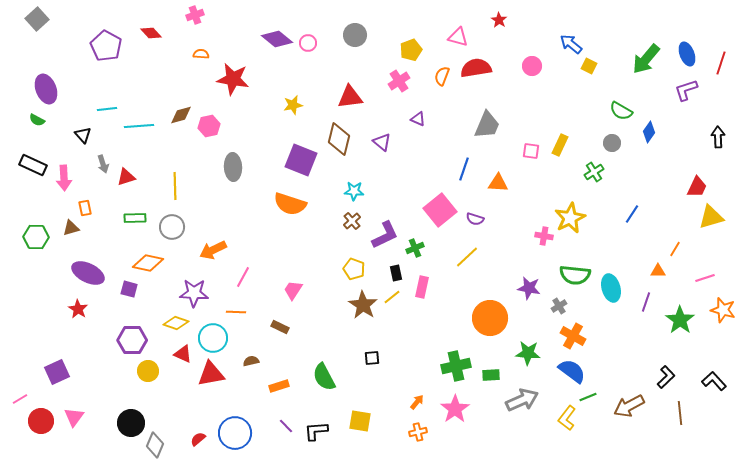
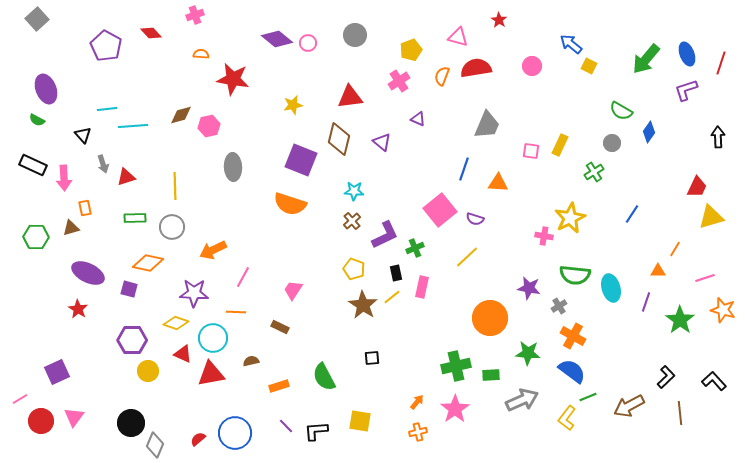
cyan line at (139, 126): moved 6 px left
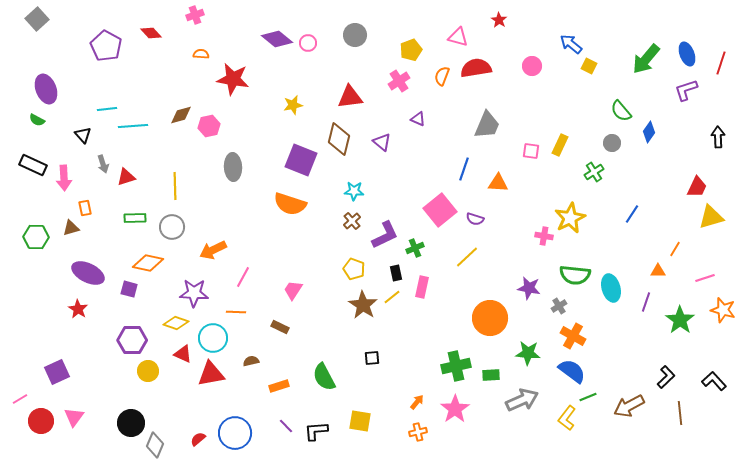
green semicircle at (621, 111): rotated 20 degrees clockwise
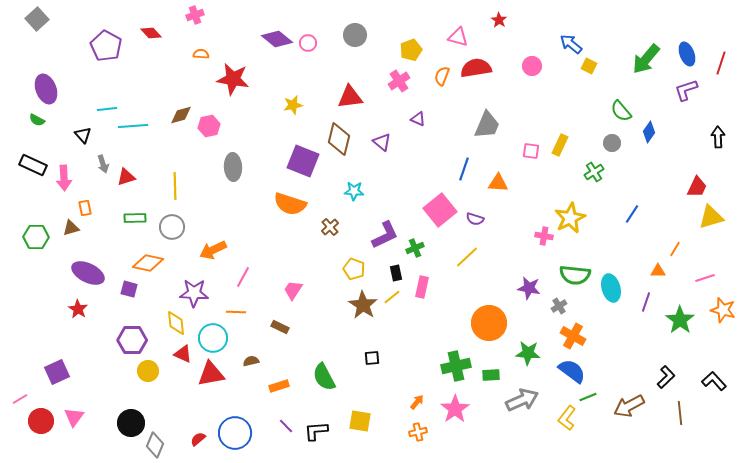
purple square at (301, 160): moved 2 px right, 1 px down
brown cross at (352, 221): moved 22 px left, 6 px down
orange circle at (490, 318): moved 1 px left, 5 px down
yellow diamond at (176, 323): rotated 65 degrees clockwise
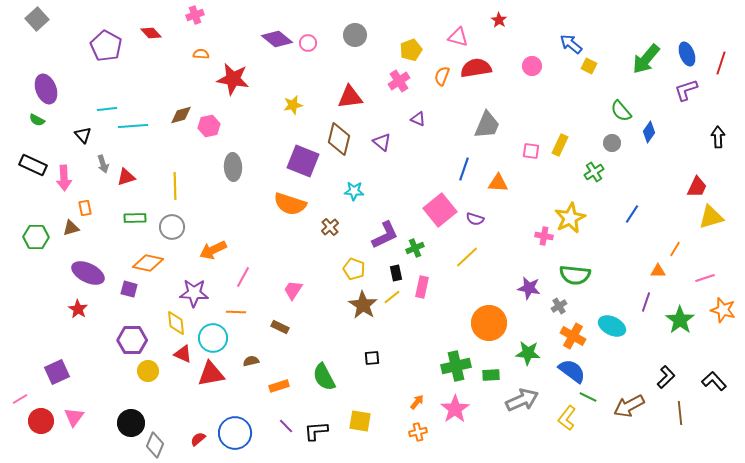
cyan ellipse at (611, 288): moved 1 px right, 38 px down; rotated 48 degrees counterclockwise
green line at (588, 397): rotated 48 degrees clockwise
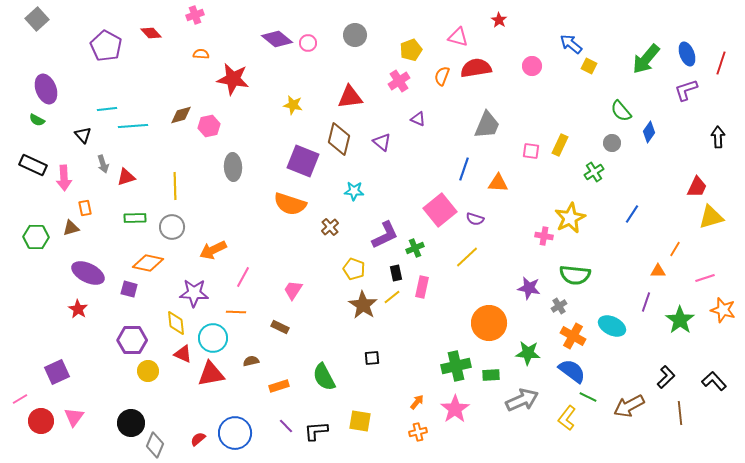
yellow star at (293, 105): rotated 24 degrees clockwise
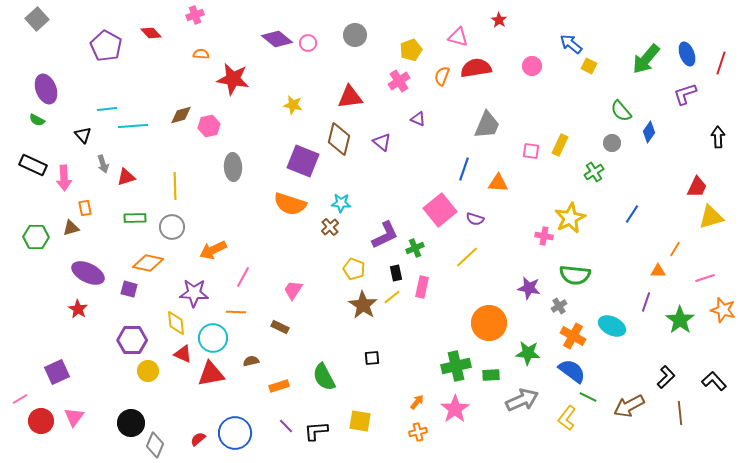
purple L-shape at (686, 90): moved 1 px left, 4 px down
cyan star at (354, 191): moved 13 px left, 12 px down
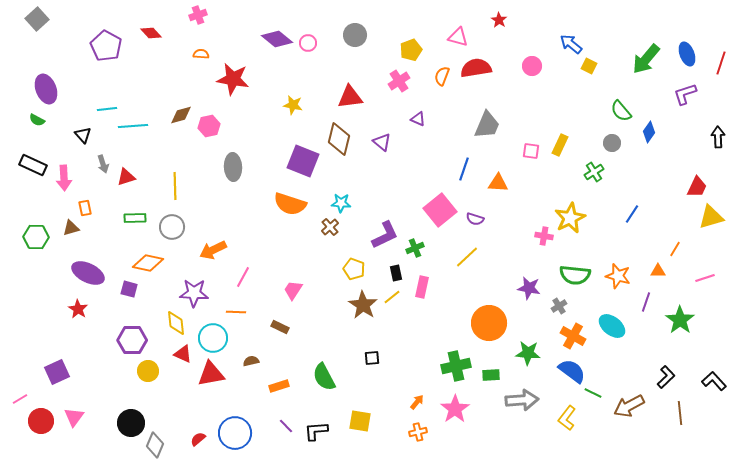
pink cross at (195, 15): moved 3 px right
orange star at (723, 310): moved 105 px left, 34 px up
cyan ellipse at (612, 326): rotated 12 degrees clockwise
green line at (588, 397): moved 5 px right, 4 px up
gray arrow at (522, 400): rotated 20 degrees clockwise
